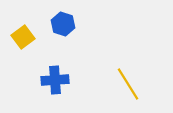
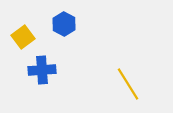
blue hexagon: moved 1 px right; rotated 10 degrees clockwise
blue cross: moved 13 px left, 10 px up
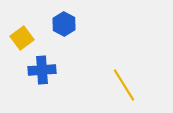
yellow square: moved 1 px left, 1 px down
yellow line: moved 4 px left, 1 px down
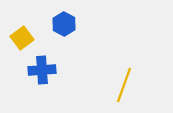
yellow line: rotated 52 degrees clockwise
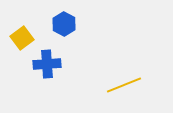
blue cross: moved 5 px right, 6 px up
yellow line: rotated 48 degrees clockwise
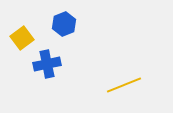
blue hexagon: rotated 10 degrees clockwise
blue cross: rotated 8 degrees counterclockwise
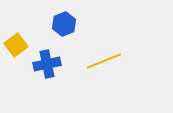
yellow square: moved 6 px left, 7 px down
yellow line: moved 20 px left, 24 px up
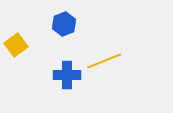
blue cross: moved 20 px right, 11 px down; rotated 12 degrees clockwise
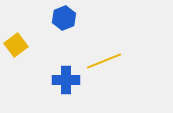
blue hexagon: moved 6 px up
blue cross: moved 1 px left, 5 px down
